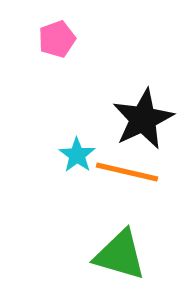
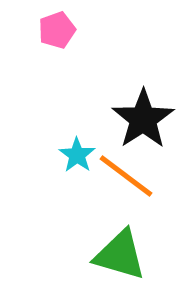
pink pentagon: moved 9 px up
black star: rotated 8 degrees counterclockwise
orange line: moved 1 px left, 4 px down; rotated 24 degrees clockwise
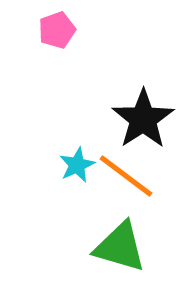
cyan star: moved 10 px down; rotated 12 degrees clockwise
green triangle: moved 8 px up
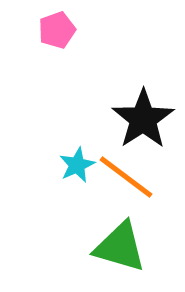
orange line: moved 1 px down
